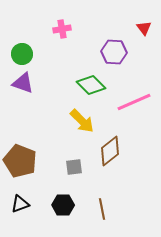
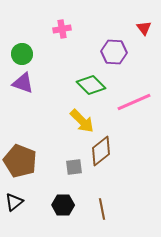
brown diamond: moved 9 px left
black triangle: moved 6 px left, 2 px up; rotated 18 degrees counterclockwise
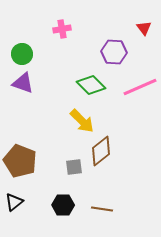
pink line: moved 6 px right, 15 px up
brown line: rotated 70 degrees counterclockwise
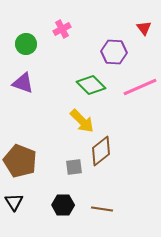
pink cross: rotated 18 degrees counterclockwise
green circle: moved 4 px right, 10 px up
black triangle: rotated 24 degrees counterclockwise
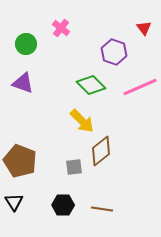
pink cross: moved 1 px left, 1 px up; rotated 24 degrees counterclockwise
purple hexagon: rotated 15 degrees clockwise
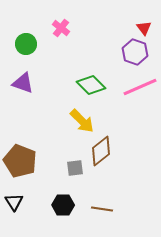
purple hexagon: moved 21 px right
gray square: moved 1 px right, 1 px down
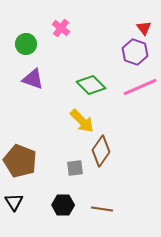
purple triangle: moved 10 px right, 4 px up
brown diamond: rotated 16 degrees counterclockwise
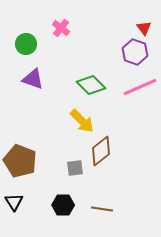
brown diamond: rotated 16 degrees clockwise
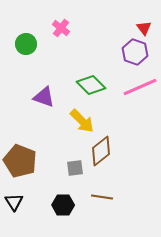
purple triangle: moved 11 px right, 18 px down
brown line: moved 12 px up
